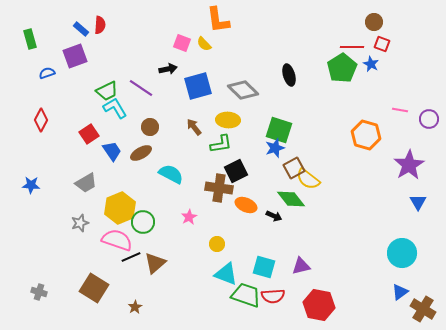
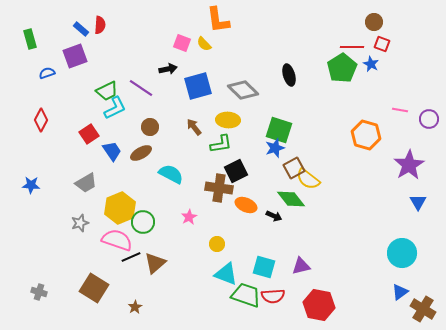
cyan L-shape at (115, 108): rotated 95 degrees clockwise
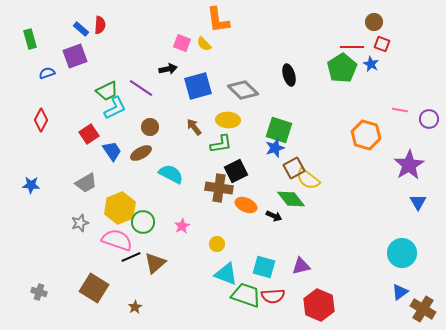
pink star at (189, 217): moved 7 px left, 9 px down
red hexagon at (319, 305): rotated 12 degrees clockwise
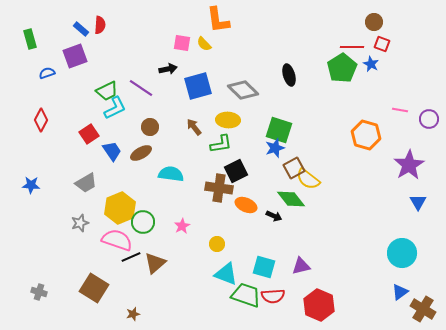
pink square at (182, 43): rotated 12 degrees counterclockwise
cyan semicircle at (171, 174): rotated 20 degrees counterclockwise
brown star at (135, 307): moved 2 px left, 7 px down; rotated 16 degrees clockwise
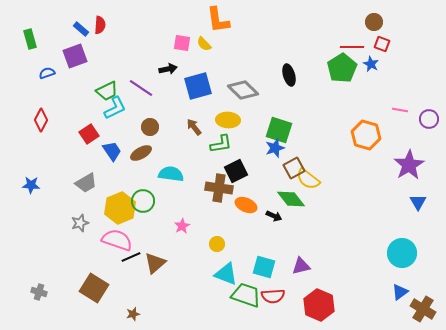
green circle at (143, 222): moved 21 px up
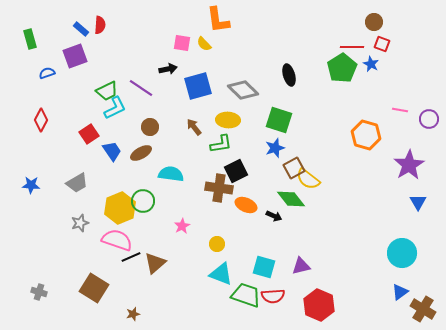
green square at (279, 130): moved 10 px up
gray trapezoid at (86, 183): moved 9 px left
cyan triangle at (226, 274): moved 5 px left
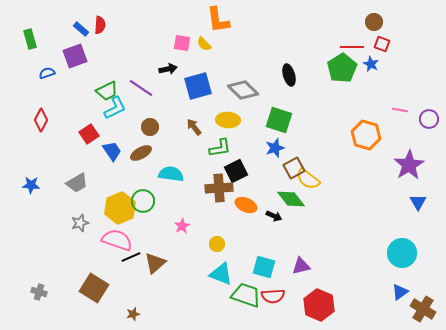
green L-shape at (221, 144): moved 1 px left, 4 px down
brown cross at (219, 188): rotated 12 degrees counterclockwise
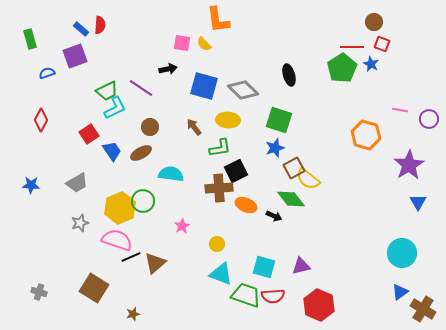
blue square at (198, 86): moved 6 px right; rotated 32 degrees clockwise
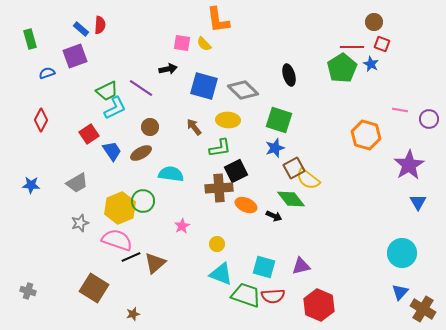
gray cross at (39, 292): moved 11 px left, 1 px up
blue triangle at (400, 292): rotated 12 degrees counterclockwise
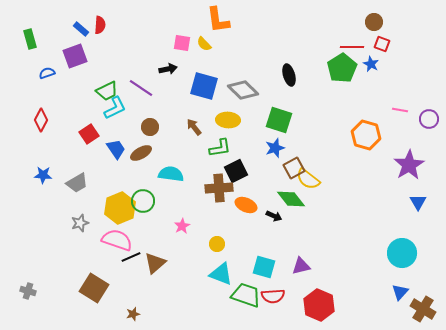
blue trapezoid at (112, 151): moved 4 px right, 2 px up
blue star at (31, 185): moved 12 px right, 10 px up
